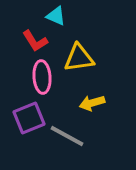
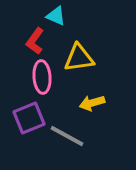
red L-shape: rotated 68 degrees clockwise
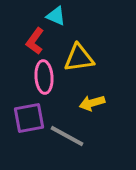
pink ellipse: moved 2 px right
purple square: rotated 12 degrees clockwise
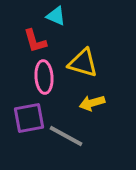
red L-shape: rotated 52 degrees counterclockwise
yellow triangle: moved 4 px right, 5 px down; rotated 24 degrees clockwise
gray line: moved 1 px left
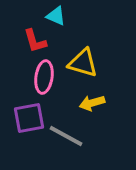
pink ellipse: rotated 12 degrees clockwise
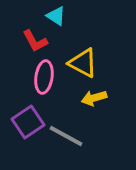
cyan triangle: rotated 10 degrees clockwise
red L-shape: rotated 12 degrees counterclockwise
yellow triangle: rotated 12 degrees clockwise
yellow arrow: moved 2 px right, 5 px up
purple square: moved 1 px left, 4 px down; rotated 24 degrees counterclockwise
